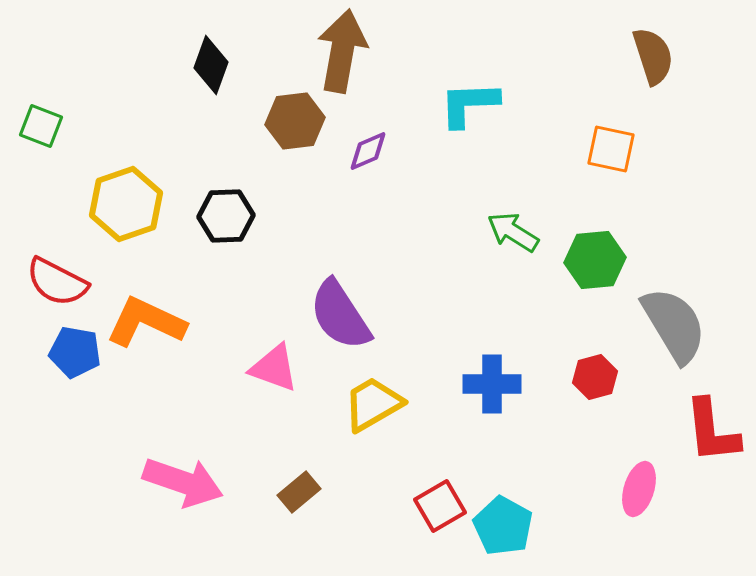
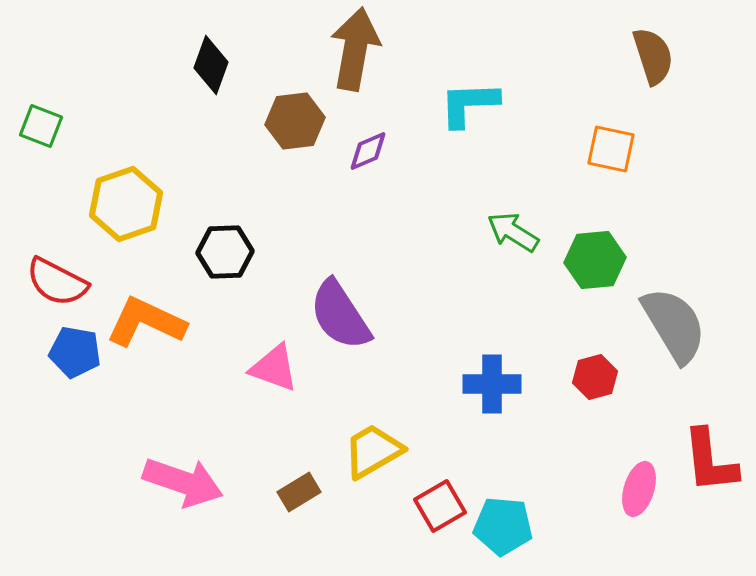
brown arrow: moved 13 px right, 2 px up
black hexagon: moved 1 px left, 36 px down
yellow trapezoid: moved 47 px down
red L-shape: moved 2 px left, 30 px down
brown rectangle: rotated 9 degrees clockwise
cyan pentagon: rotated 24 degrees counterclockwise
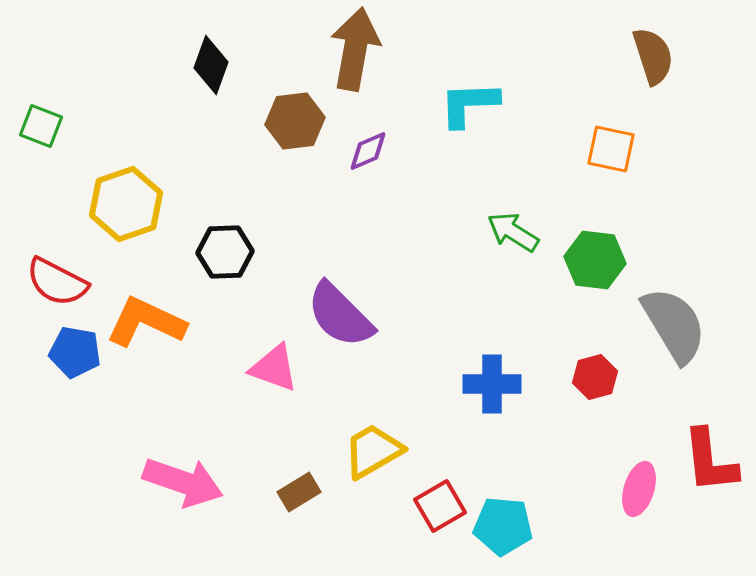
green hexagon: rotated 12 degrees clockwise
purple semicircle: rotated 12 degrees counterclockwise
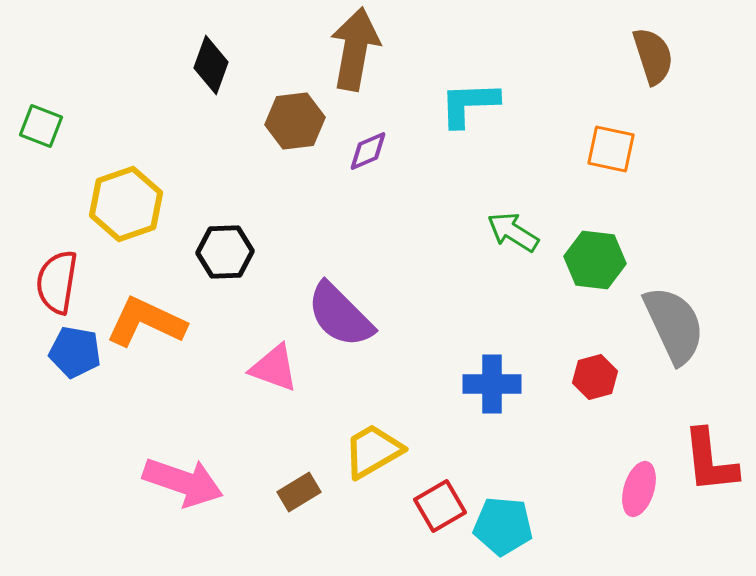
red semicircle: rotated 72 degrees clockwise
gray semicircle: rotated 6 degrees clockwise
